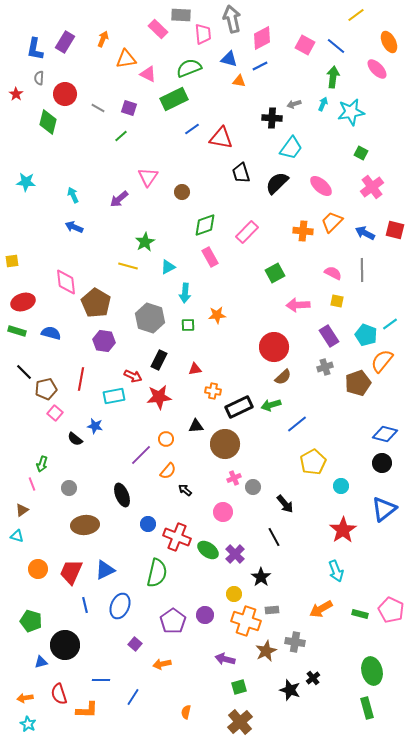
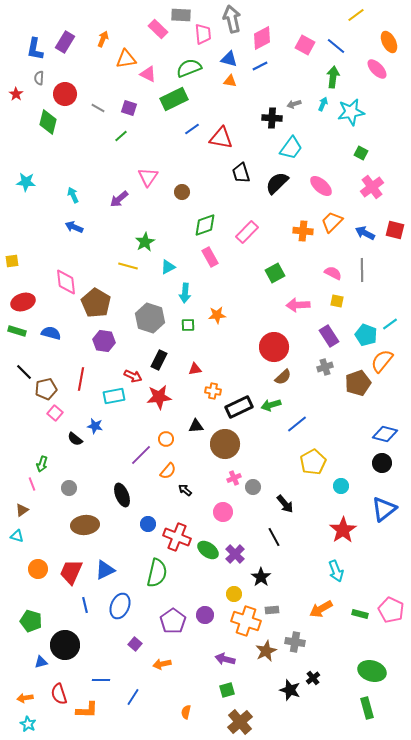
orange triangle at (239, 81): moved 9 px left
green ellipse at (372, 671): rotated 60 degrees counterclockwise
green square at (239, 687): moved 12 px left, 3 px down
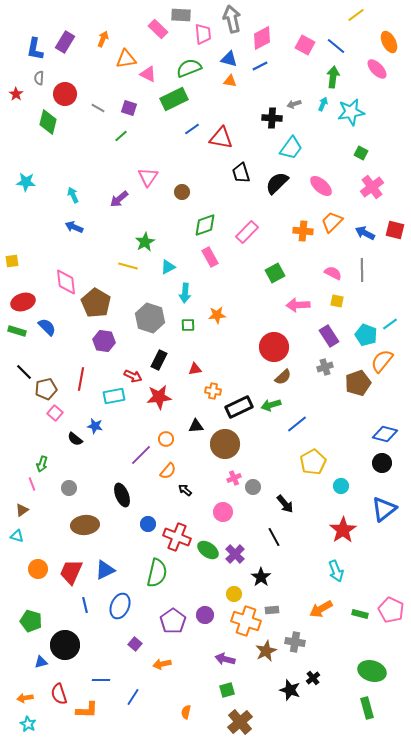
blue semicircle at (51, 333): moved 4 px left, 6 px up; rotated 30 degrees clockwise
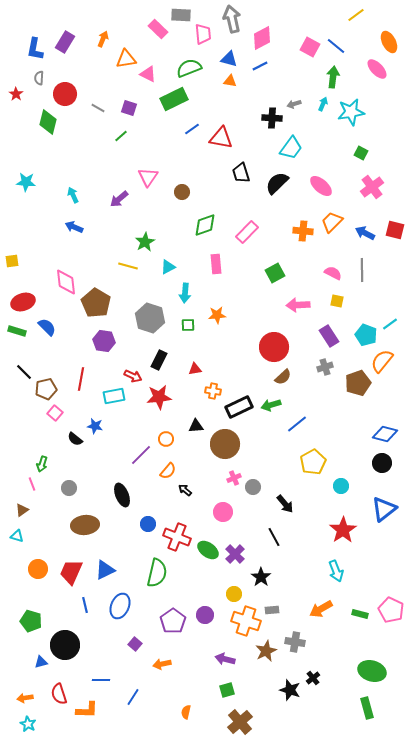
pink square at (305, 45): moved 5 px right, 2 px down
pink rectangle at (210, 257): moved 6 px right, 7 px down; rotated 24 degrees clockwise
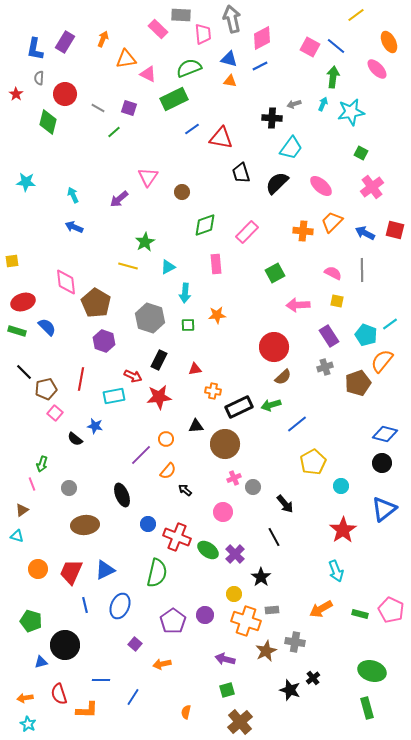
green line at (121, 136): moved 7 px left, 4 px up
purple hexagon at (104, 341): rotated 10 degrees clockwise
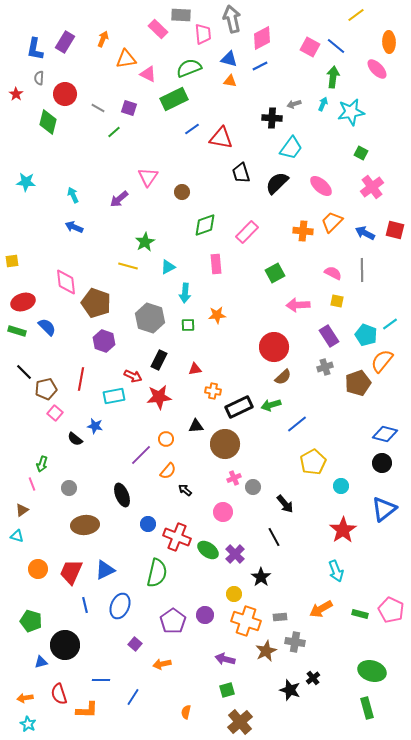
orange ellipse at (389, 42): rotated 25 degrees clockwise
brown pentagon at (96, 303): rotated 12 degrees counterclockwise
gray rectangle at (272, 610): moved 8 px right, 7 px down
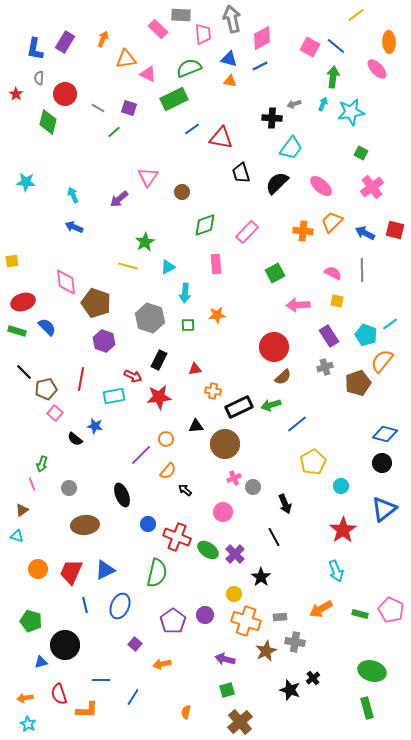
black arrow at (285, 504): rotated 18 degrees clockwise
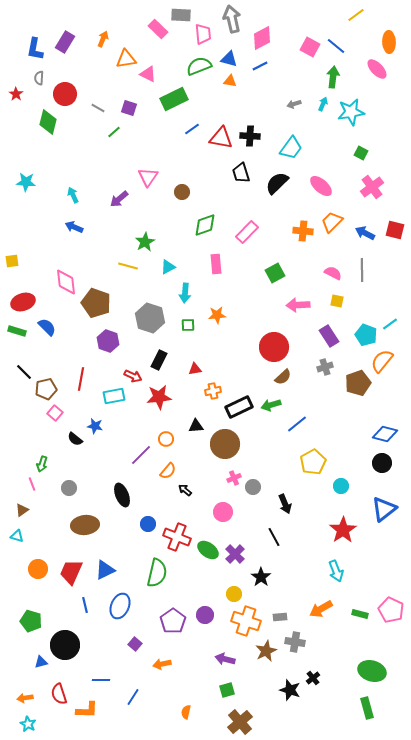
green semicircle at (189, 68): moved 10 px right, 2 px up
black cross at (272, 118): moved 22 px left, 18 px down
purple hexagon at (104, 341): moved 4 px right
orange cross at (213, 391): rotated 21 degrees counterclockwise
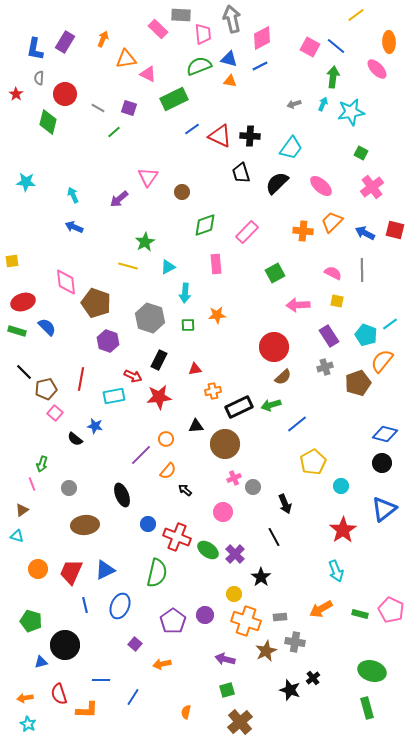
red triangle at (221, 138): moved 1 px left, 2 px up; rotated 15 degrees clockwise
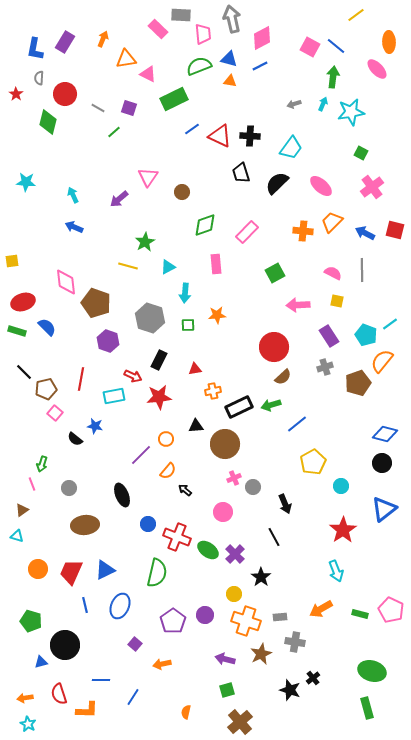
brown star at (266, 651): moved 5 px left, 3 px down
